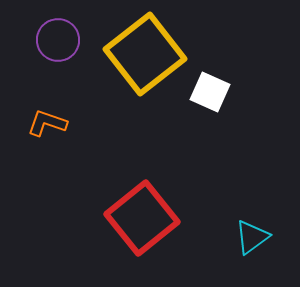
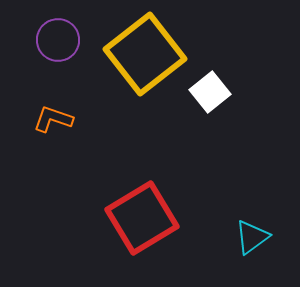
white square: rotated 27 degrees clockwise
orange L-shape: moved 6 px right, 4 px up
red square: rotated 8 degrees clockwise
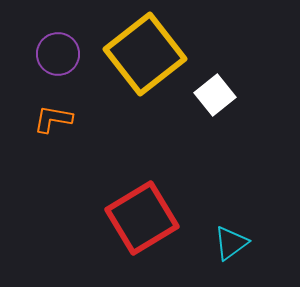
purple circle: moved 14 px down
white square: moved 5 px right, 3 px down
orange L-shape: rotated 9 degrees counterclockwise
cyan triangle: moved 21 px left, 6 px down
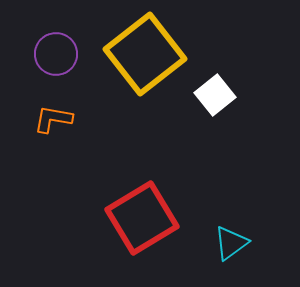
purple circle: moved 2 px left
